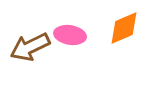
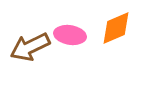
orange diamond: moved 8 px left
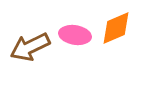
pink ellipse: moved 5 px right
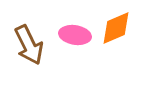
brown arrow: moved 1 px left, 2 px up; rotated 90 degrees counterclockwise
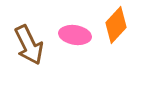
orange diamond: moved 3 px up; rotated 24 degrees counterclockwise
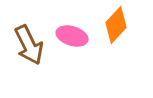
pink ellipse: moved 3 px left, 1 px down; rotated 8 degrees clockwise
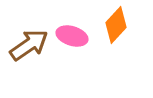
brown arrow: rotated 99 degrees counterclockwise
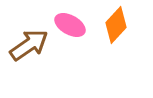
pink ellipse: moved 2 px left, 11 px up; rotated 12 degrees clockwise
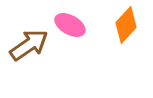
orange diamond: moved 10 px right
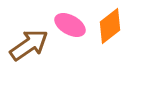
orange diamond: moved 16 px left, 1 px down; rotated 9 degrees clockwise
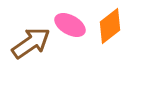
brown arrow: moved 2 px right, 2 px up
